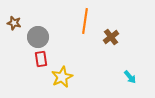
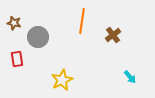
orange line: moved 3 px left
brown cross: moved 2 px right, 2 px up
red rectangle: moved 24 px left
yellow star: moved 3 px down
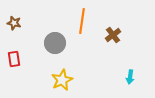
gray circle: moved 17 px right, 6 px down
red rectangle: moved 3 px left
cyan arrow: rotated 48 degrees clockwise
